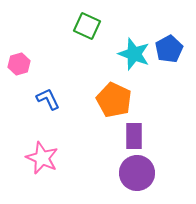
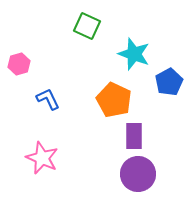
blue pentagon: moved 33 px down
purple circle: moved 1 px right, 1 px down
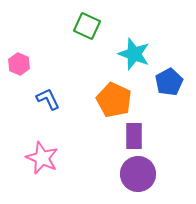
pink hexagon: rotated 20 degrees counterclockwise
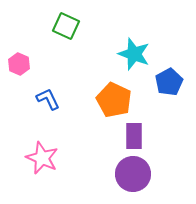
green square: moved 21 px left
purple circle: moved 5 px left
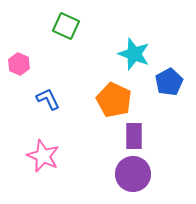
pink star: moved 1 px right, 2 px up
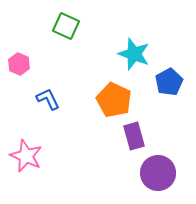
purple rectangle: rotated 16 degrees counterclockwise
pink star: moved 17 px left
purple circle: moved 25 px right, 1 px up
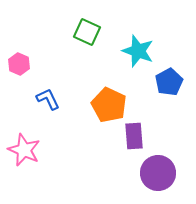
green square: moved 21 px right, 6 px down
cyan star: moved 4 px right, 3 px up
orange pentagon: moved 5 px left, 5 px down
purple rectangle: rotated 12 degrees clockwise
pink star: moved 2 px left, 6 px up
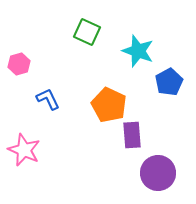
pink hexagon: rotated 20 degrees clockwise
purple rectangle: moved 2 px left, 1 px up
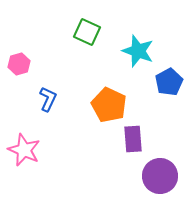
blue L-shape: rotated 50 degrees clockwise
purple rectangle: moved 1 px right, 4 px down
purple circle: moved 2 px right, 3 px down
